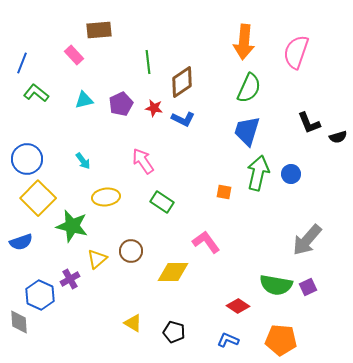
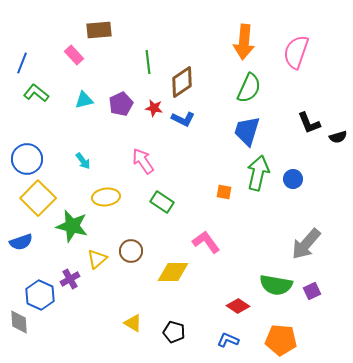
blue circle at (291, 174): moved 2 px right, 5 px down
gray arrow at (307, 240): moved 1 px left, 4 px down
purple square at (308, 287): moved 4 px right, 4 px down
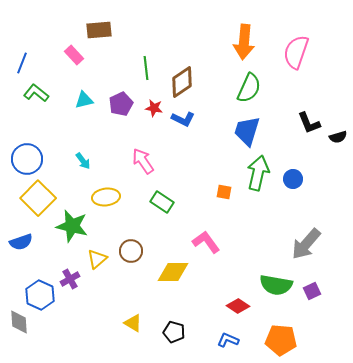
green line at (148, 62): moved 2 px left, 6 px down
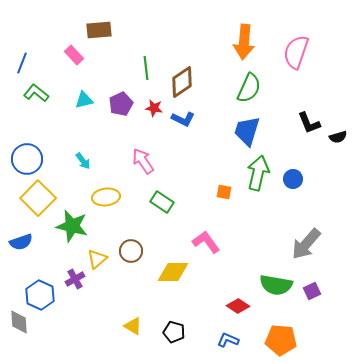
purple cross at (70, 279): moved 5 px right
yellow triangle at (133, 323): moved 3 px down
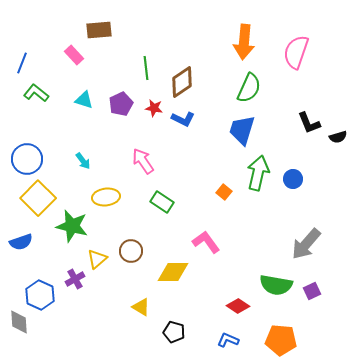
cyan triangle at (84, 100): rotated 30 degrees clockwise
blue trapezoid at (247, 131): moved 5 px left, 1 px up
orange square at (224, 192): rotated 28 degrees clockwise
yellow triangle at (133, 326): moved 8 px right, 19 px up
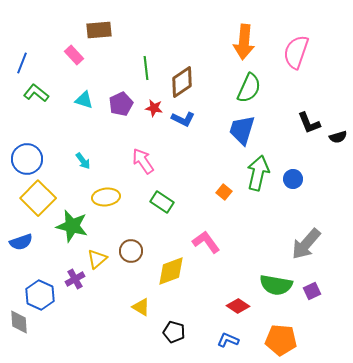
yellow diamond at (173, 272): moved 2 px left, 1 px up; rotated 20 degrees counterclockwise
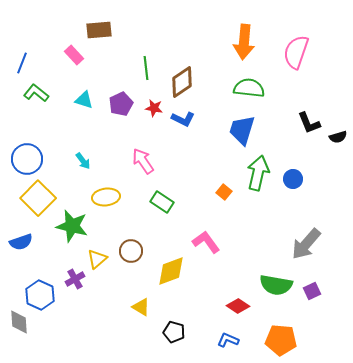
green semicircle at (249, 88): rotated 108 degrees counterclockwise
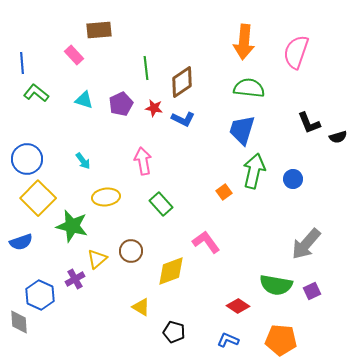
blue line at (22, 63): rotated 25 degrees counterclockwise
pink arrow at (143, 161): rotated 24 degrees clockwise
green arrow at (258, 173): moved 4 px left, 2 px up
orange square at (224, 192): rotated 14 degrees clockwise
green rectangle at (162, 202): moved 1 px left, 2 px down; rotated 15 degrees clockwise
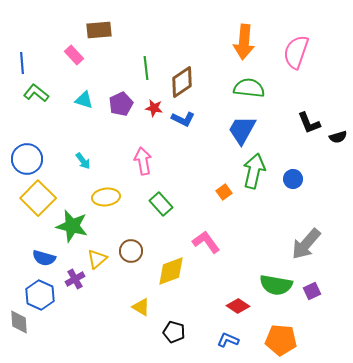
blue trapezoid at (242, 130): rotated 12 degrees clockwise
blue semicircle at (21, 242): moved 23 px right, 16 px down; rotated 35 degrees clockwise
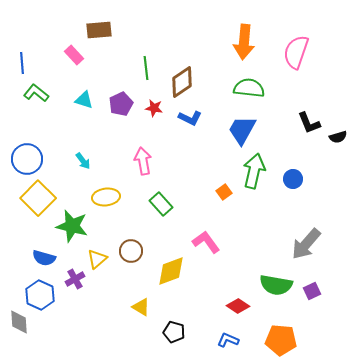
blue L-shape at (183, 119): moved 7 px right, 1 px up
